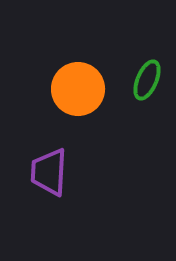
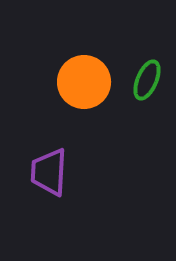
orange circle: moved 6 px right, 7 px up
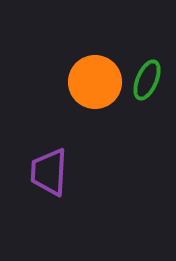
orange circle: moved 11 px right
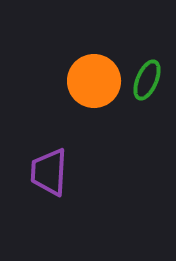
orange circle: moved 1 px left, 1 px up
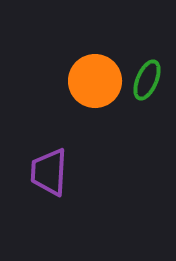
orange circle: moved 1 px right
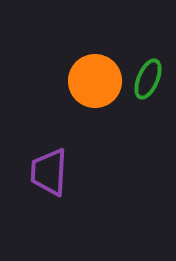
green ellipse: moved 1 px right, 1 px up
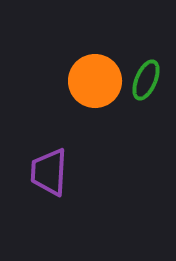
green ellipse: moved 2 px left, 1 px down
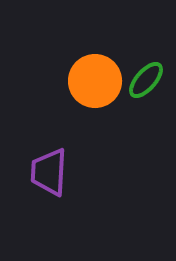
green ellipse: rotated 18 degrees clockwise
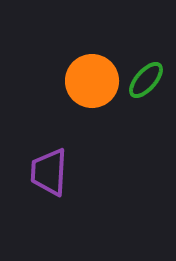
orange circle: moved 3 px left
